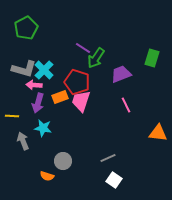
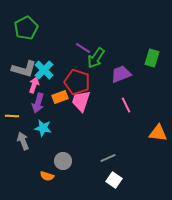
pink arrow: rotated 105 degrees clockwise
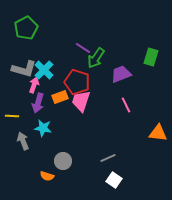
green rectangle: moved 1 px left, 1 px up
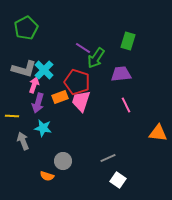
green rectangle: moved 23 px left, 16 px up
purple trapezoid: rotated 15 degrees clockwise
white square: moved 4 px right
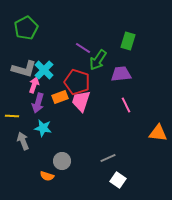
green arrow: moved 2 px right, 2 px down
gray circle: moved 1 px left
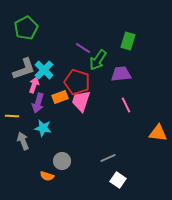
gray L-shape: rotated 35 degrees counterclockwise
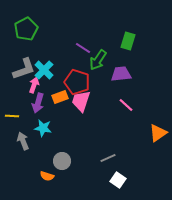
green pentagon: moved 1 px down
pink line: rotated 21 degrees counterclockwise
orange triangle: rotated 42 degrees counterclockwise
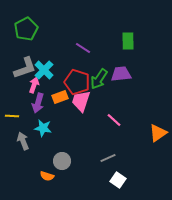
green rectangle: rotated 18 degrees counterclockwise
green arrow: moved 1 px right, 19 px down
gray L-shape: moved 1 px right, 1 px up
pink line: moved 12 px left, 15 px down
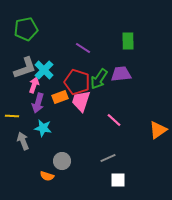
green pentagon: rotated 15 degrees clockwise
orange triangle: moved 3 px up
white square: rotated 35 degrees counterclockwise
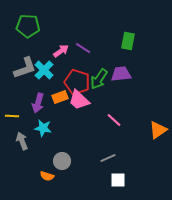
green pentagon: moved 2 px right, 3 px up; rotated 15 degrees clockwise
green rectangle: rotated 12 degrees clockwise
pink arrow: moved 27 px right, 34 px up; rotated 35 degrees clockwise
pink trapezoid: moved 2 px left, 1 px up; rotated 65 degrees counterclockwise
gray arrow: moved 1 px left
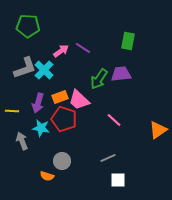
red pentagon: moved 13 px left, 37 px down
yellow line: moved 5 px up
cyan star: moved 2 px left
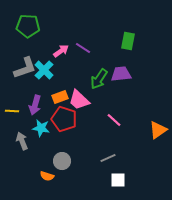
purple arrow: moved 3 px left, 2 px down
